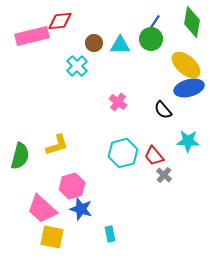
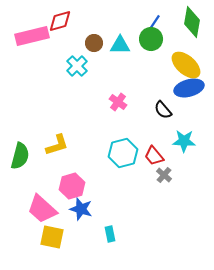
red diamond: rotated 10 degrees counterclockwise
cyan star: moved 4 px left
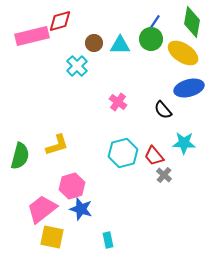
yellow ellipse: moved 3 px left, 12 px up; rotated 8 degrees counterclockwise
cyan star: moved 2 px down
pink trapezoid: rotated 100 degrees clockwise
cyan rectangle: moved 2 px left, 6 px down
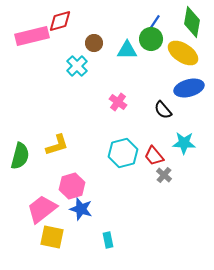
cyan triangle: moved 7 px right, 5 px down
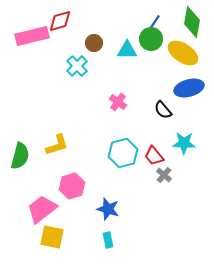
blue star: moved 27 px right
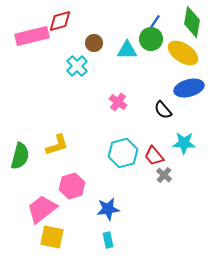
blue star: rotated 25 degrees counterclockwise
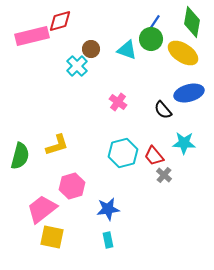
brown circle: moved 3 px left, 6 px down
cyan triangle: rotated 20 degrees clockwise
blue ellipse: moved 5 px down
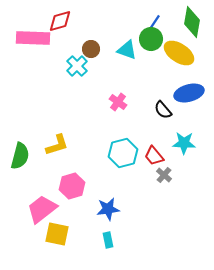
pink rectangle: moved 1 px right, 2 px down; rotated 16 degrees clockwise
yellow ellipse: moved 4 px left
yellow square: moved 5 px right, 3 px up
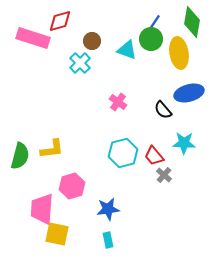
pink rectangle: rotated 16 degrees clockwise
brown circle: moved 1 px right, 8 px up
yellow ellipse: rotated 48 degrees clockwise
cyan cross: moved 3 px right, 3 px up
yellow L-shape: moved 5 px left, 4 px down; rotated 10 degrees clockwise
pink trapezoid: rotated 48 degrees counterclockwise
